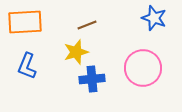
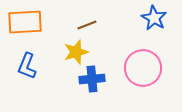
blue star: rotated 10 degrees clockwise
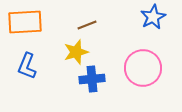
blue star: moved 1 px left, 1 px up; rotated 15 degrees clockwise
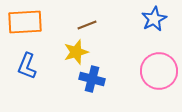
blue star: moved 1 px right, 2 px down
pink circle: moved 16 px right, 3 px down
blue cross: rotated 20 degrees clockwise
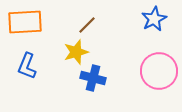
brown line: rotated 24 degrees counterclockwise
blue cross: moved 1 px right, 1 px up
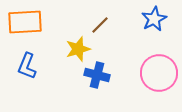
brown line: moved 13 px right
yellow star: moved 2 px right, 3 px up
pink circle: moved 2 px down
blue cross: moved 4 px right, 3 px up
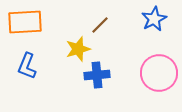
blue cross: rotated 20 degrees counterclockwise
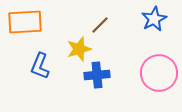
yellow star: moved 1 px right
blue L-shape: moved 13 px right
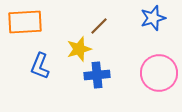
blue star: moved 1 px left, 1 px up; rotated 10 degrees clockwise
brown line: moved 1 px left, 1 px down
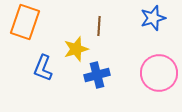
orange rectangle: rotated 68 degrees counterclockwise
brown line: rotated 42 degrees counterclockwise
yellow star: moved 3 px left
blue L-shape: moved 3 px right, 2 px down
blue cross: rotated 10 degrees counterclockwise
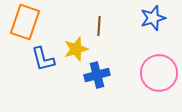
blue L-shape: moved 9 px up; rotated 36 degrees counterclockwise
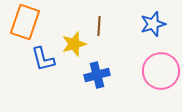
blue star: moved 6 px down
yellow star: moved 2 px left, 5 px up
pink circle: moved 2 px right, 2 px up
